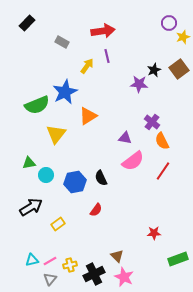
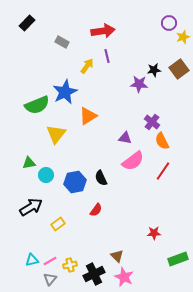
black star: rotated 16 degrees clockwise
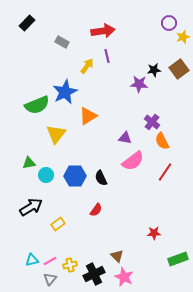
red line: moved 2 px right, 1 px down
blue hexagon: moved 6 px up; rotated 10 degrees clockwise
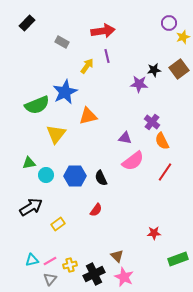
orange triangle: rotated 18 degrees clockwise
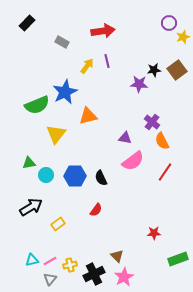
purple line: moved 5 px down
brown square: moved 2 px left, 1 px down
pink star: rotated 18 degrees clockwise
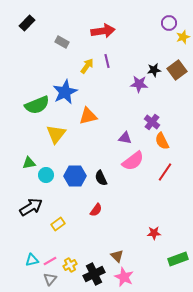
yellow cross: rotated 16 degrees counterclockwise
pink star: rotated 18 degrees counterclockwise
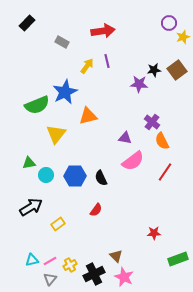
brown triangle: moved 1 px left
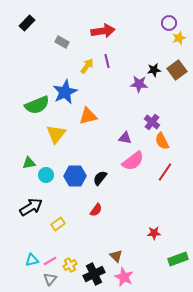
yellow star: moved 4 px left, 1 px down
black semicircle: moved 1 px left; rotated 63 degrees clockwise
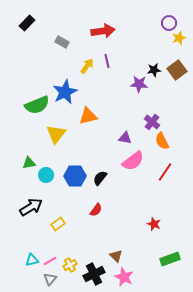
red star: moved 9 px up; rotated 24 degrees clockwise
green rectangle: moved 8 px left
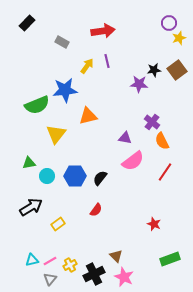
blue star: moved 2 px up; rotated 20 degrees clockwise
cyan circle: moved 1 px right, 1 px down
